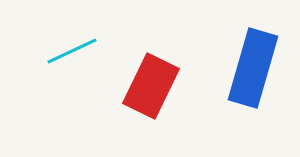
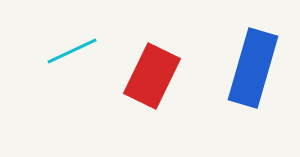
red rectangle: moved 1 px right, 10 px up
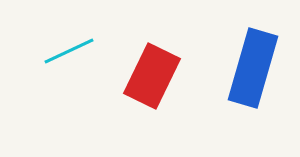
cyan line: moved 3 px left
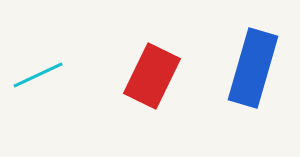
cyan line: moved 31 px left, 24 px down
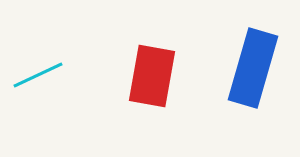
red rectangle: rotated 16 degrees counterclockwise
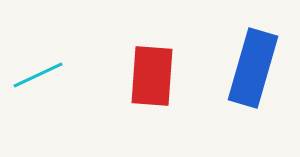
red rectangle: rotated 6 degrees counterclockwise
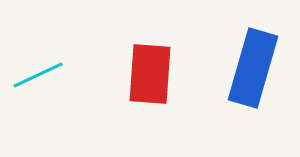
red rectangle: moved 2 px left, 2 px up
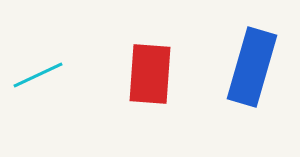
blue rectangle: moved 1 px left, 1 px up
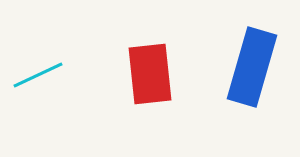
red rectangle: rotated 10 degrees counterclockwise
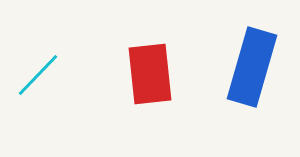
cyan line: rotated 21 degrees counterclockwise
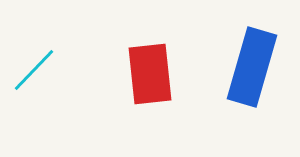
cyan line: moved 4 px left, 5 px up
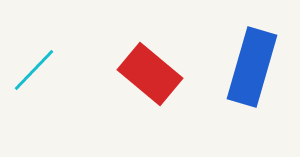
red rectangle: rotated 44 degrees counterclockwise
